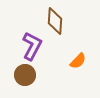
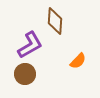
purple L-shape: moved 2 px left, 1 px up; rotated 32 degrees clockwise
brown circle: moved 1 px up
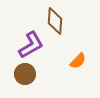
purple L-shape: moved 1 px right
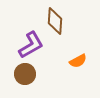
orange semicircle: rotated 18 degrees clockwise
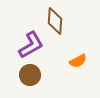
brown circle: moved 5 px right, 1 px down
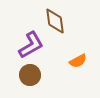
brown diamond: rotated 12 degrees counterclockwise
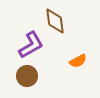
brown circle: moved 3 px left, 1 px down
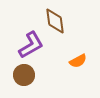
brown circle: moved 3 px left, 1 px up
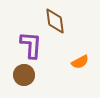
purple L-shape: rotated 56 degrees counterclockwise
orange semicircle: moved 2 px right, 1 px down
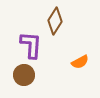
brown diamond: rotated 40 degrees clockwise
